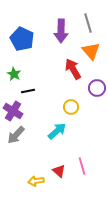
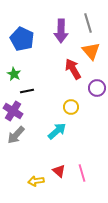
black line: moved 1 px left
pink line: moved 7 px down
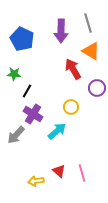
orange triangle: rotated 18 degrees counterclockwise
green star: rotated 24 degrees counterclockwise
black line: rotated 48 degrees counterclockwise
purple cross: moved 20 px right, 3 px down
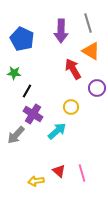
green star: moved 1 px up
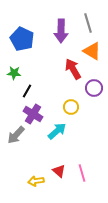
orange triangle: moved 1 px right
purple circle: moved 3 px left
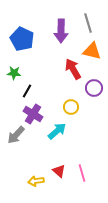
orange triangle: rotated 18 degrees counterclockwise
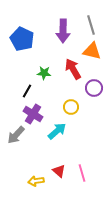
gray line: moved 3 px right, 2 px down
purple arrow: moved 2 px right
green star: moved 30 px right
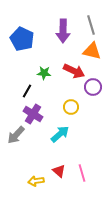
red arrow: moved 1 px right, 2 px down; rotated 145 degrees clockwise
purple circle: moved 1 px left, 1 px up
cyan arrow: moved 3 px right, 3 px down
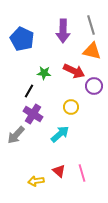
purple circle: moved 1 px right, 1 px up
black line: moved 2 px right
